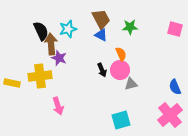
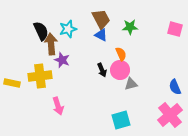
purple star: moved 3 px right, 2 px down
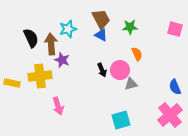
black semicircle: moved 10 px left, 7 px down
orange semicircle: moved 16 px right
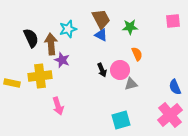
pink square: moved 2 px left, 8 px up; rotated 21 degrees counterclockwise
